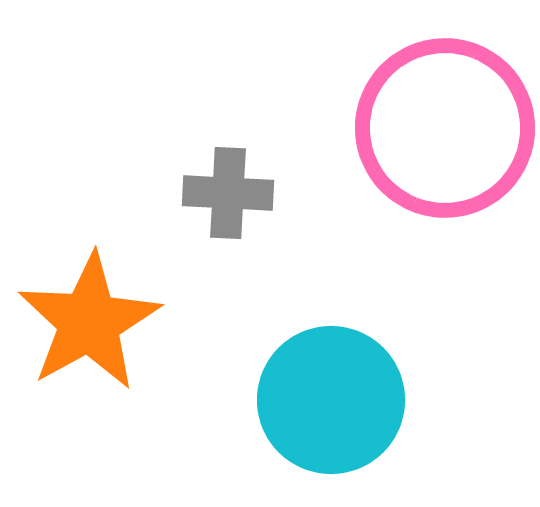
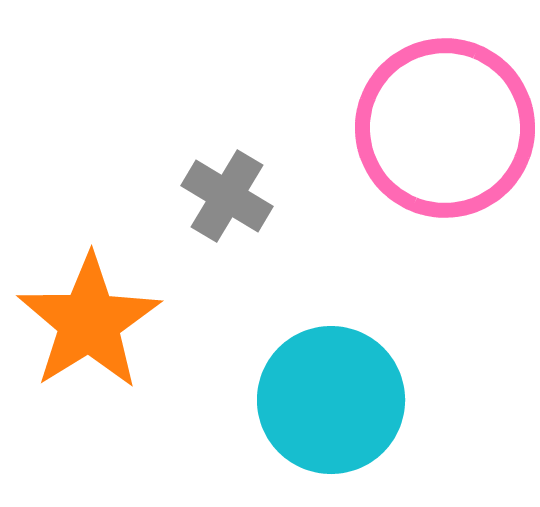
gray cross: moved 1 px left, 3 px down; rotated 28 degrees clockwise
orange star: rotated 3 degrees counterclockwise
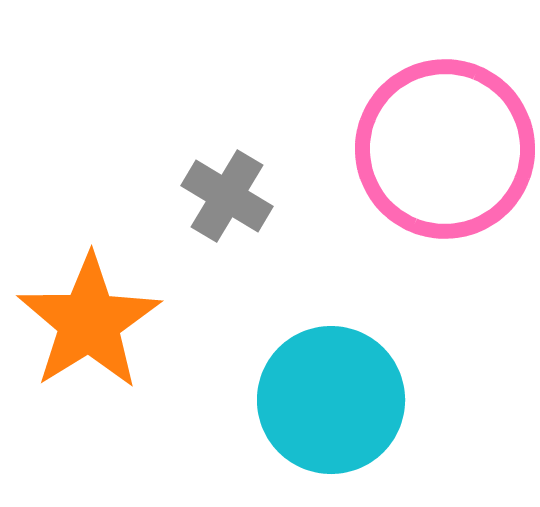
pink circle: moved 21 px down
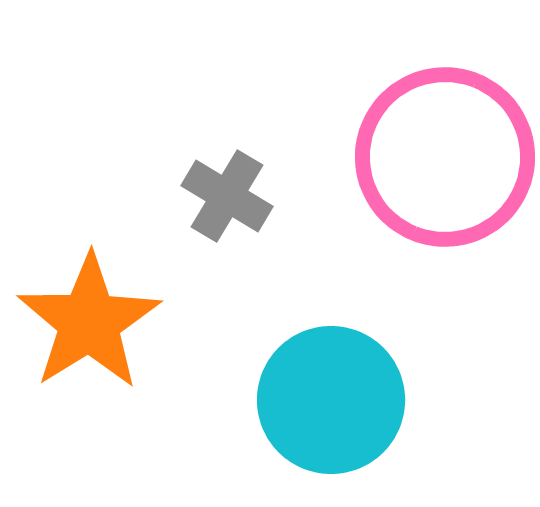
pink circle: moved 8 px down
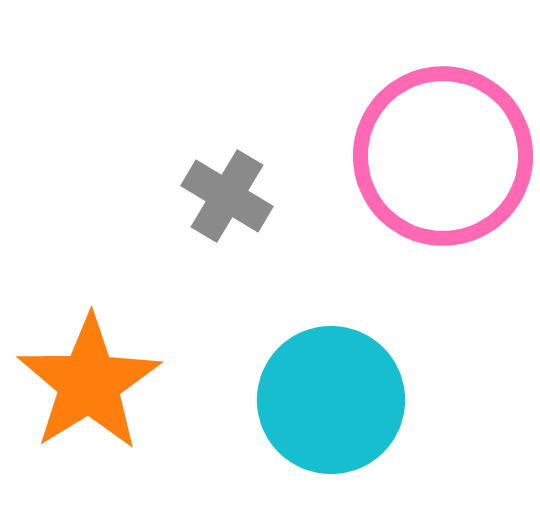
pink circle: moved 2 px left, 1 px up
orange star: moved 61 px down
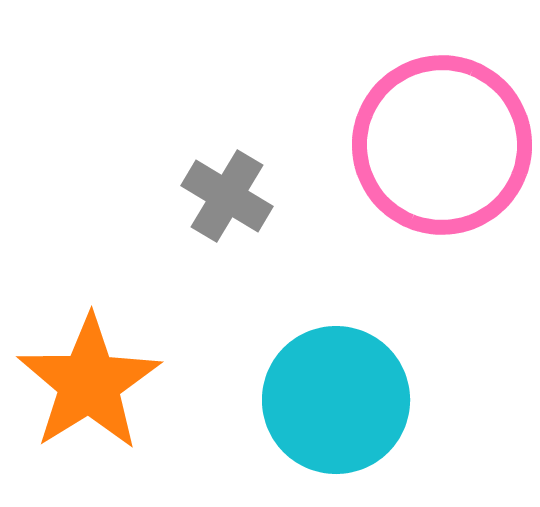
pink circle: moved 1 px left, 11 px up
cyan circle: moved 5 px right
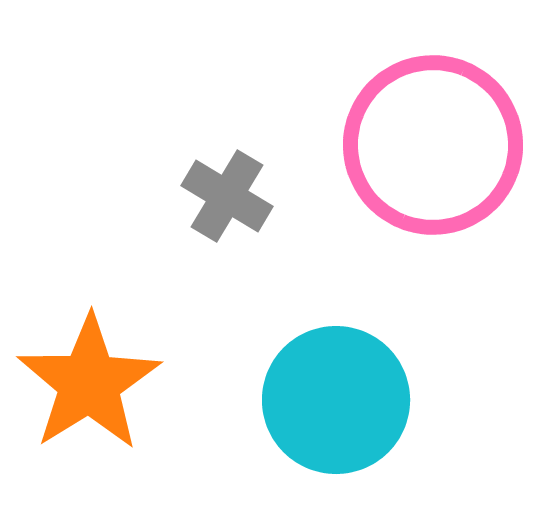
pink circle: moved 9 px left
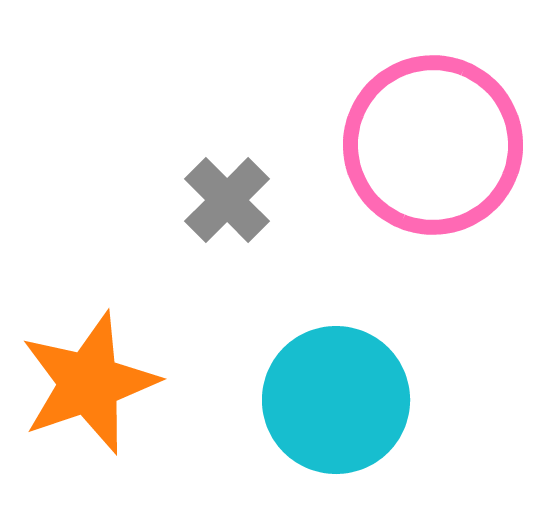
gray cross: moved 4 px down; rotated 14 degrees clockwise
orange star: rotated 13 degrees clockwise
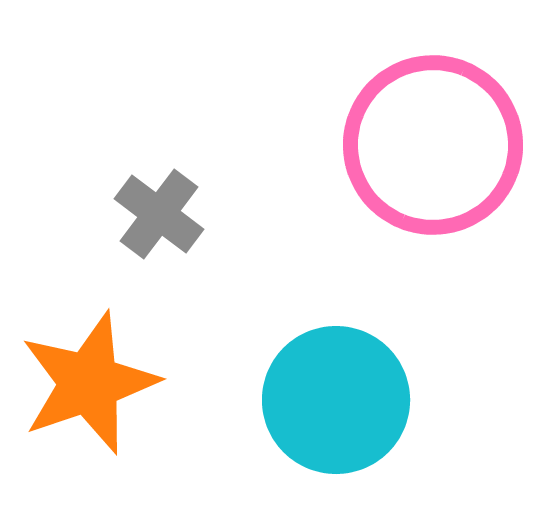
gray cross: moved 68 px left, 14 px down; rotated 8 degrees counterclockwise
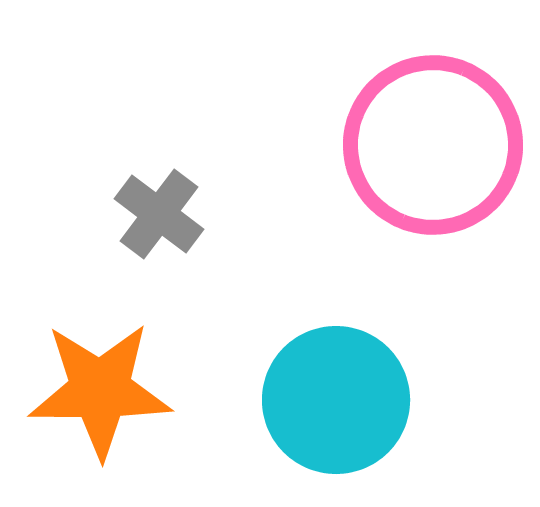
orange star: moved 11 px right, 7 px down; rotated 19 degrees clockwise
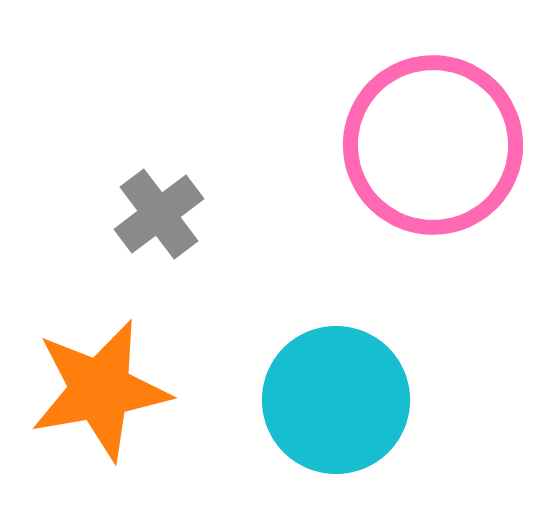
gray cross: rotated 16 degrees clockwise
orange star: rotated 10 degrees counterclockwise
